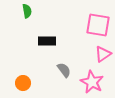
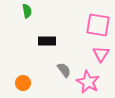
pink triangle: moved 2 px left; rotated 24 degrees counterclockwise
pink star: moved 4 px left
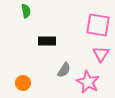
green semicircle: moved 1 px left
gray semicircle: rotated 70 degrees clockwise
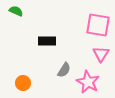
green semicircle: moved 10 px left; rotated 56 degrees counterclockwise
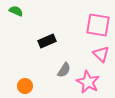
black rectangle: rotated 24 degrees counterclockwise
pink triangle: rotated 18 degrees counterclockwise
orange circle: moved 2 px right, 3 px down
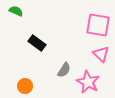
black rectangle: moved 10 px left, 2 px down; rotated 60 degrees clockwise
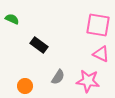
green semicircle: moved 4 px left, 8 px down
black rectangle: moved 2 px right, 2 px down
pink triangle: rotated 18 degrees counterclockwise
gray semicircle: moved 6 px left, 7 px down
pink star: moved 1 px up; rotated 20 degrees counterclockwise
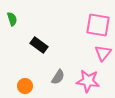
green semicircle: rotated 48 degrees clockwise
pink triangle: moved 2 px right, 1 px up; rotated 42 degrees clockwise
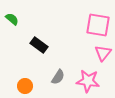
green semicircle: rotated 32 degrees counterclockwise
